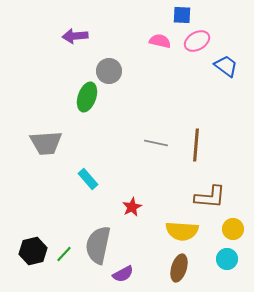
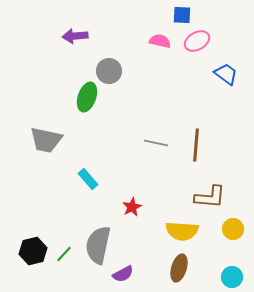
blue trapezoid: moved 8 px down
gray trapezoid: moved 3 px up; rotated 16 degrees clockwise
cyan circle: moved 5 px right, 18 px down
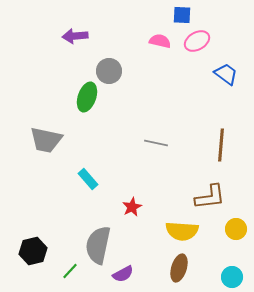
brown line: moved 25 px right
brown L-shape: rotated 12 degrees counterclockwise
yellow circle: moved 3 px right
green line: moved 6 px right, 17 px down
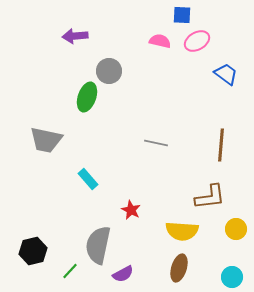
red star: moved 1 px left, 3 px down; rotated 18 degrees counterclockwise
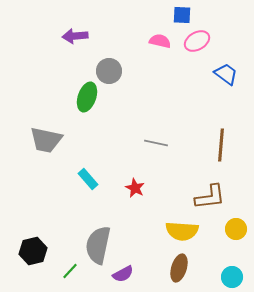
red star: moved 4 px right, 22 px up
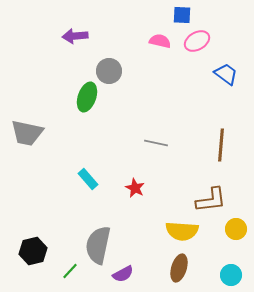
gray trapezoid: moved 19 px left, 7 px up
brown L-shape: moved 1 px right, 3 px down
cyan circle: moved 1 px left, 2 px up
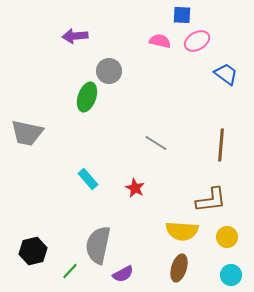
gray line: rotated 20 degrees clockwise
yellow circle: moved 9 px left, 8 px down
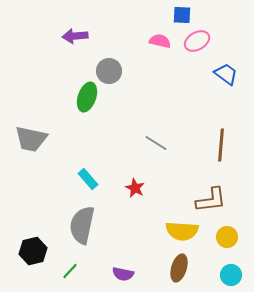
gray trapezoid: moved 4 px right, 6 px down
gray semicircle: moved 16 px left, 20 px up
purple semicircle: rotated 40 degrees clockwise
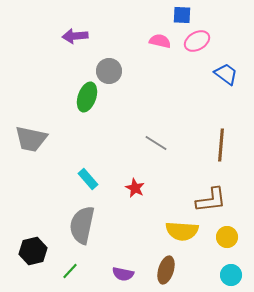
brown ellipse: moved 13 px left, 2 px down
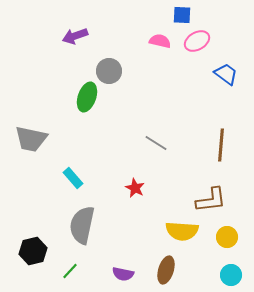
purple arrow: rotated 15 degrees counterclockwise
cyan rectangle: moved 15 px left, 1 px up
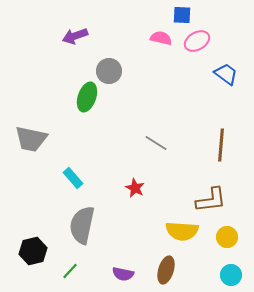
pink semicircle: moved 1 px right, 3 px up
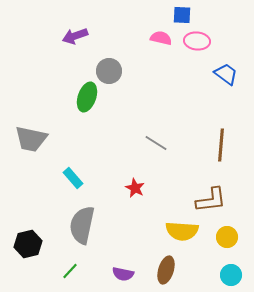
pink ellipse: rotated 35 degrees clockwise
black hexagon: moved 5 px left, 7 px up
